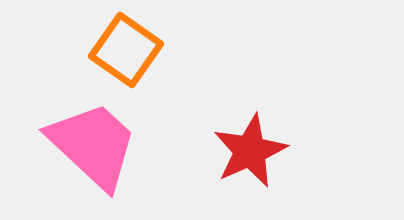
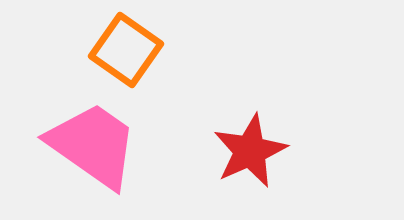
pink trapezoid: rotated 8 degrees counterclockwise
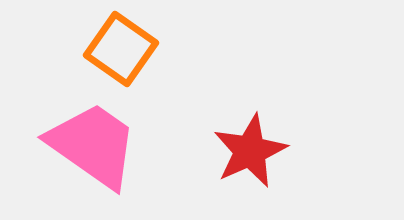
orange square: moved 5 px left, 1 px up
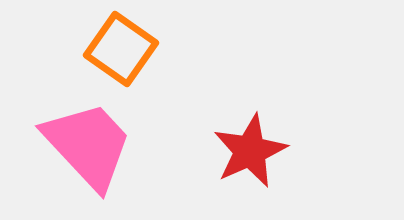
pink trapezoid: moved 5 px left; rotated 12 degrees clockwise
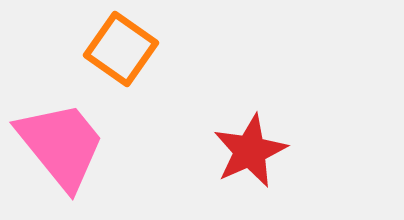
pink trapezoid: moved 27 px left; rotated 4 degrees clockwise
